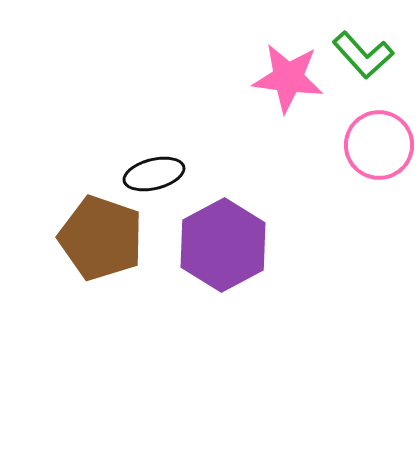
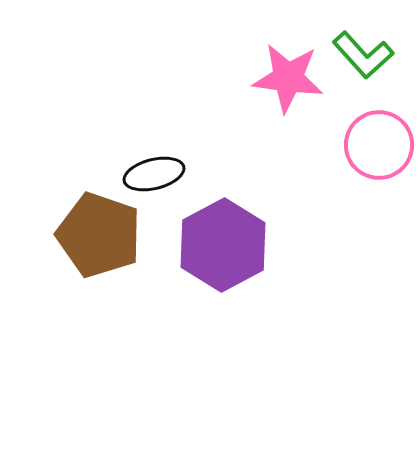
brown pentagon: moved 2 px left, 3 px up
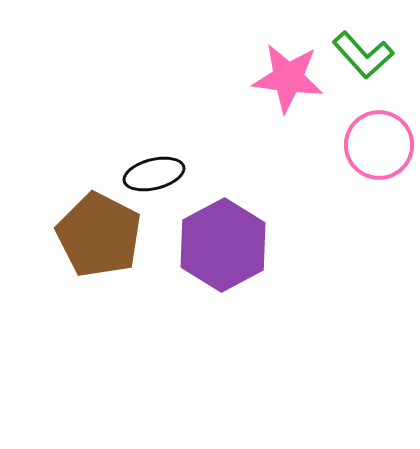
brown pentagon: rotated 8 degrees clockwise
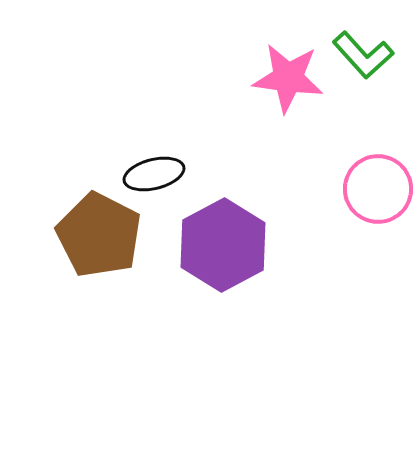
pink circle: moved 1 px left, 44 px down
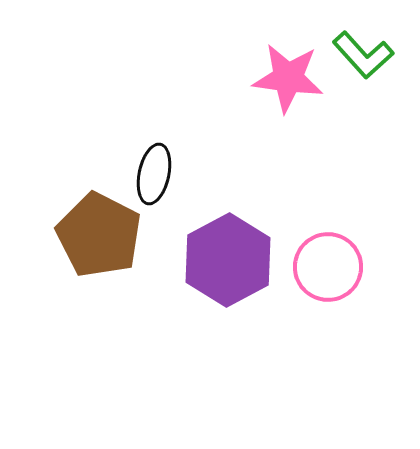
black ellipse: rotated 64 degrees counterclockwise
pink circle: moved 50 px left, 78 px down
purple hexagon: moved 5 px right, 15 px down
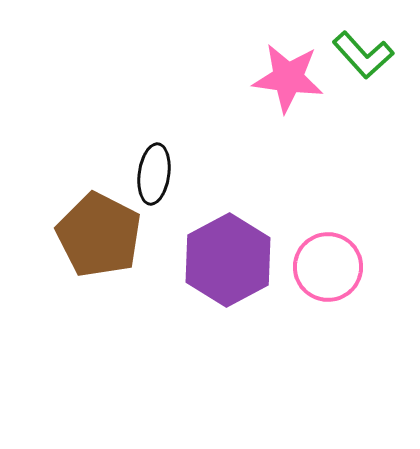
black ellipse: rotated 4 degrees counterclockwise
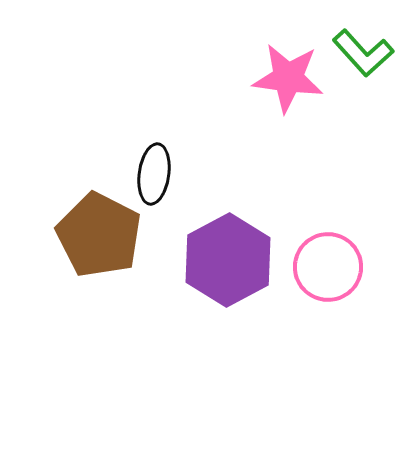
green L-shape: moved 2 px up
